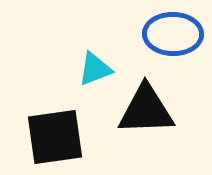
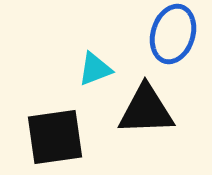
blue ellipse: rotated 74 degrees counterclockwise
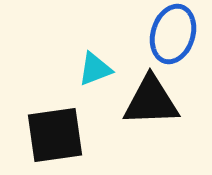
black triangle: moved 5 px right, 9 px up
black square: moved 2 px up
